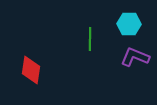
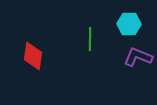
purple L-shape: moved 3 px right
red diamond: moved 2 px right, 14 px up
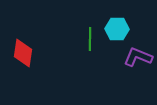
cyan hexagon: moved 12 px left, 5 px down
red diamond: moved 10 px left, 3 px up
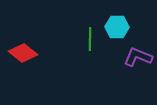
cyan hexagon: moved 2 px up
red diamond: rotated 60 degrees counterclockwise
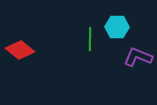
red diamond: moved 3 px left, 3 px up
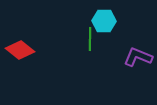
cyan hexagon: moved 13 px left, 6 px up
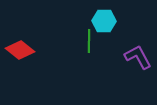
green line: moved 1 px left, 2 px down
purple L-shape: rotated 40 degrees clockwise
